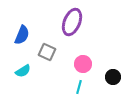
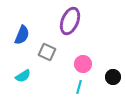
purple ellipse: moved 2 px left, 1 px up
cyan semicircle: moved 5 px down
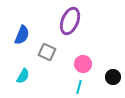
cyan semicircle: rotated 28 degrees counterclockwise
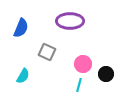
purple ellipse: rotated 68 degrees clockwise
blue semicircle: moved 1 px left, 7 px up
black circle: moved 7 px left, 3 px up
cyan line: moved 2 px up
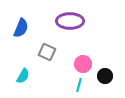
black circle: moved 1 px left, 2 px down
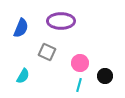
purple ellipse: moved 9 px left
pink circle: moved 3 px left, 1 px up
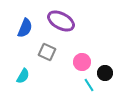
purple ellipse: rotated 28 degrees clockwise
blue semicircle: moved 4 px right
pink circle: moved 2 px right, 1 px up
black circle: moved 3 px up
cyan line: moved 10 px right; rotated 48 degrees counterclockwise
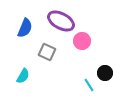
pink circle: moved 21 px up
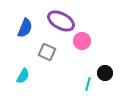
cyan line: moved 1 px left, 1 px up; rotated 48 degrees clockwise
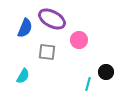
purple ellipse: moved 9 px left, 2 px up
pink circle: moved 3 px left, 1 px up
gray square: rotated 18 degrees counterclockwise
black circle: moved 1 px right, 1 px up
